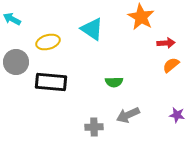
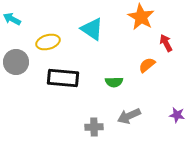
red arrow: rotated 114 degrees counterclockwise
orange semicircle: moved 24 px left
black rectangle: moved 12 px right, 4 px up
gray arrow: moved 1 px right, 1 px down
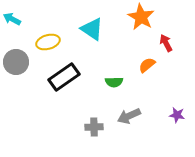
black rectangle: moved 1 px right, 1 px up; rotated 40 degrees counterclockwise
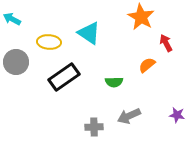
cyan triangle: moved 3 px left, 4 px down
yellow ellipse: moved 1 px right; rotated 20 degrees clockwise
